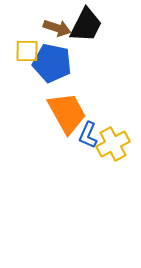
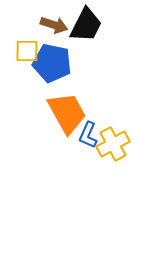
brown arrow: moved 3 px left, 3 px up
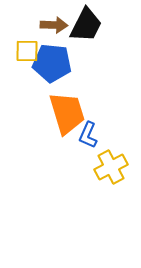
brown arrow: rotated 16 degrees counterclockwise
blue pentagon: rotated 6 degrees counterclockwise
orange trapezoid: rotated 12 degrees clockwise
yellow cross: moved 2 px left, 23 px down
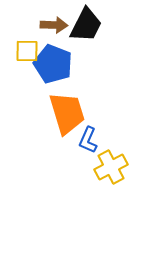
blue pentagon: moved 1 px right, 1 px down; rotated 15 degrees clockwise
blue L-shape: moved 5 px down
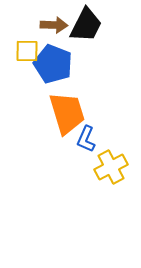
blue L-shape: moved 2 px left, 1 px up
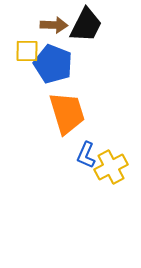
blue L-shape: moved 16 px down
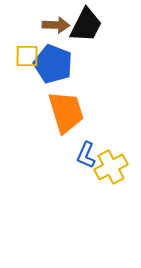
brown arrow: moved 2 px right
yellow square: moved 5 px down
orange trapezoid: moved 1 px left, 1 px up
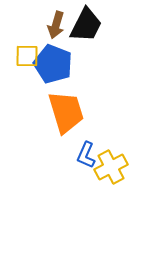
brown arrow: rotated 104 degrees clockwise
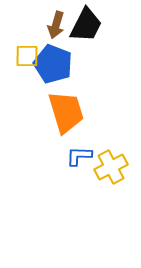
blue L-shape: moved 7 px left, 1 px down; rotated 68 degrees clockwise
